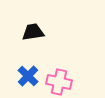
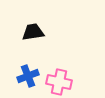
blue cross: rotated 25 degrees clockwise
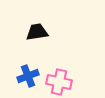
black trapezoid: moved 4 px right
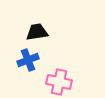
blue cross: moved 16 px up
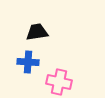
blue cross: moved 2 px down; rotated 25 degrees clockwise
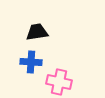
blue cross: moved 3 px right
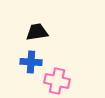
pink cross: moved 2 px left, 1 px up
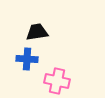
blue cross: moved 4 px left, 3 px up
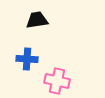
black trapezoid: moved 12 px up
